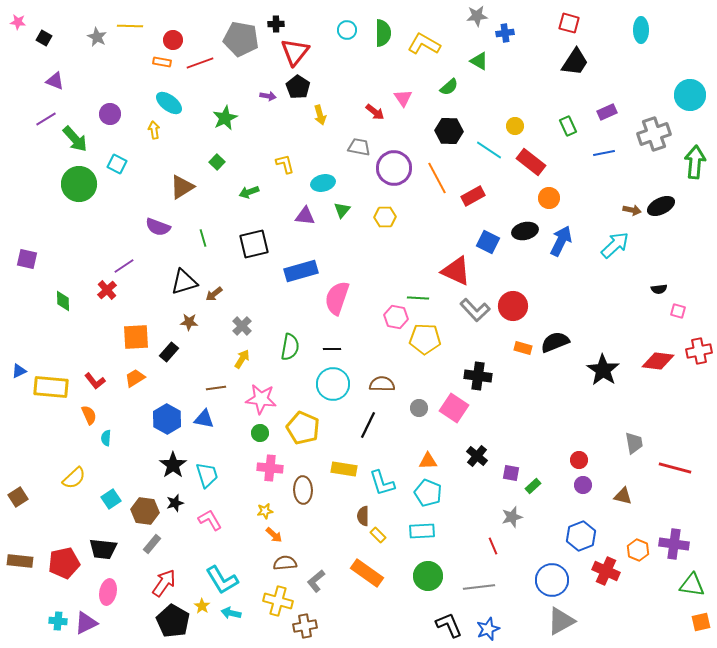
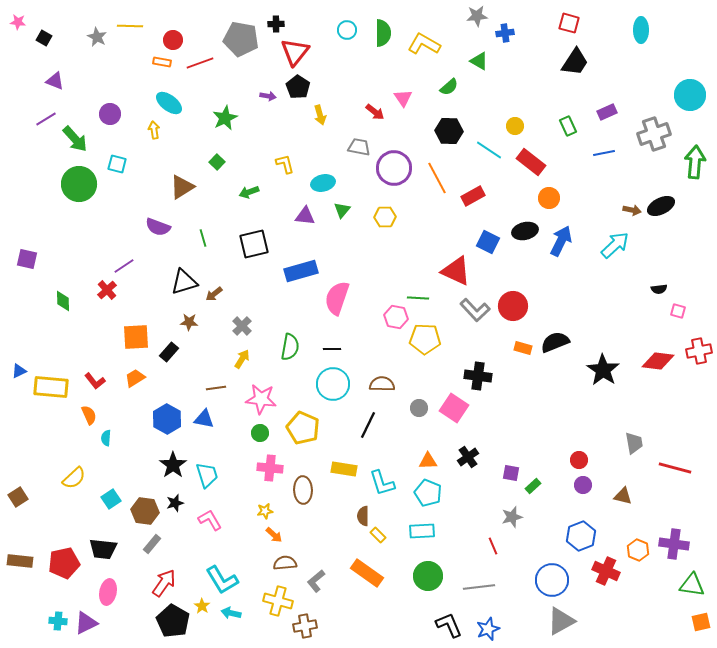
cyan square at (117, 164): rotated 12 degrees counterclockwise
black cross at (477, 456): moved 9 px left, 1 px down; rotated 15 degrees clockwise
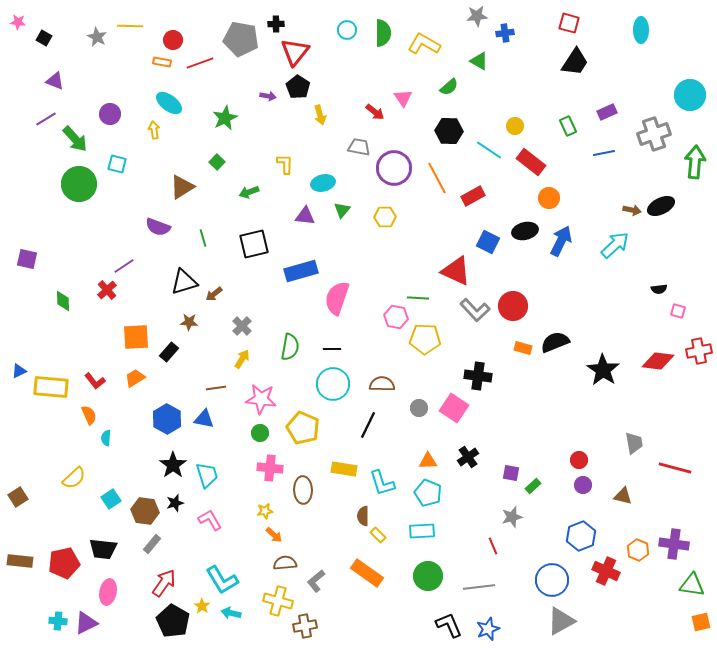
yellow L-shape at (285, 164): rotated 15 degrees clockwise
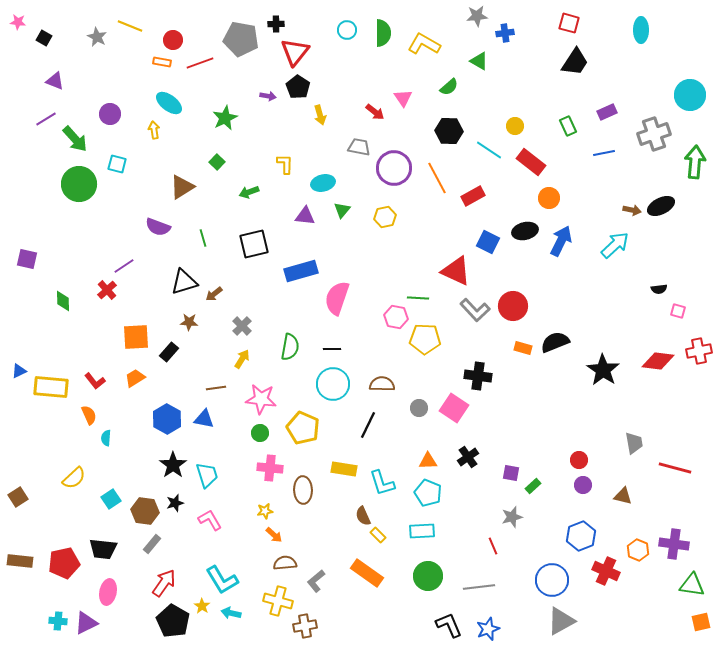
yellow line at (130, 26): rotated 20 degrees clockwise
yellow hexagon at (385, 217): rotated 10 degrees counterclockwise
brown semicircle at (363, 516): rotated 24 degrees counterclockwise
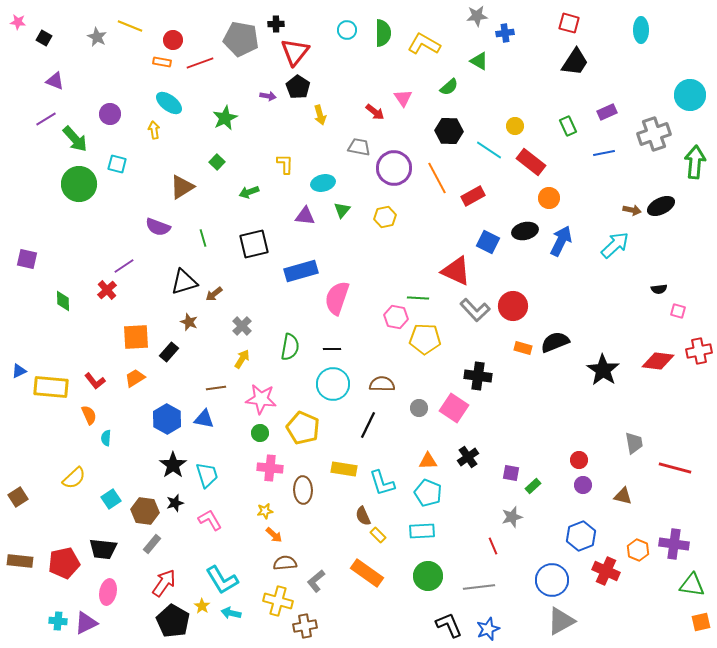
brown star at (189, 322): rotated 18 degrees clockwise
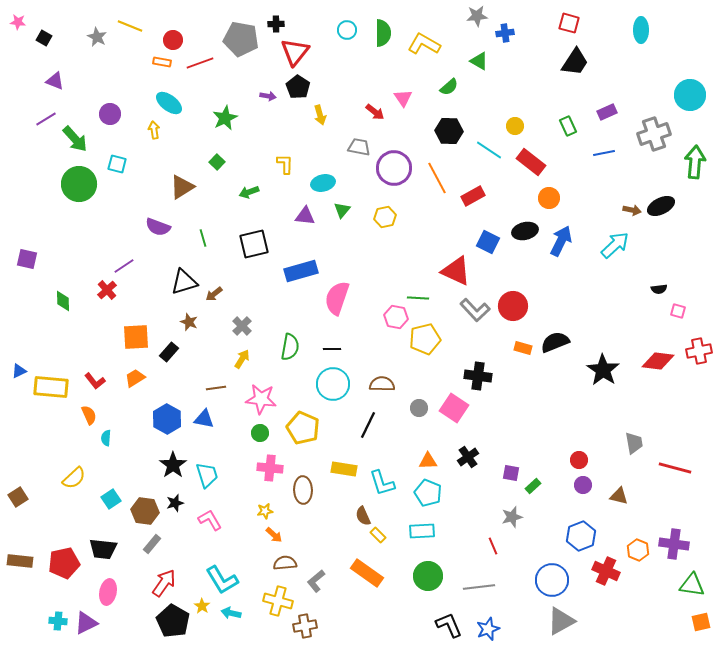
yellow pentagon at (425, 339): rotated 16 degrees counterclockwise
brown triangle at (623, 496): moved 4 px left
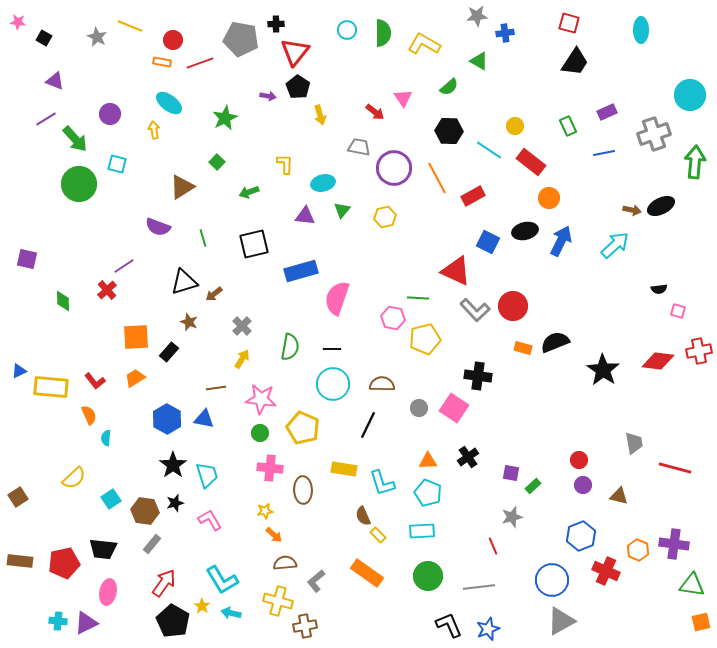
pink hexagon at (396, 317): moved 3 px left, 1 px down
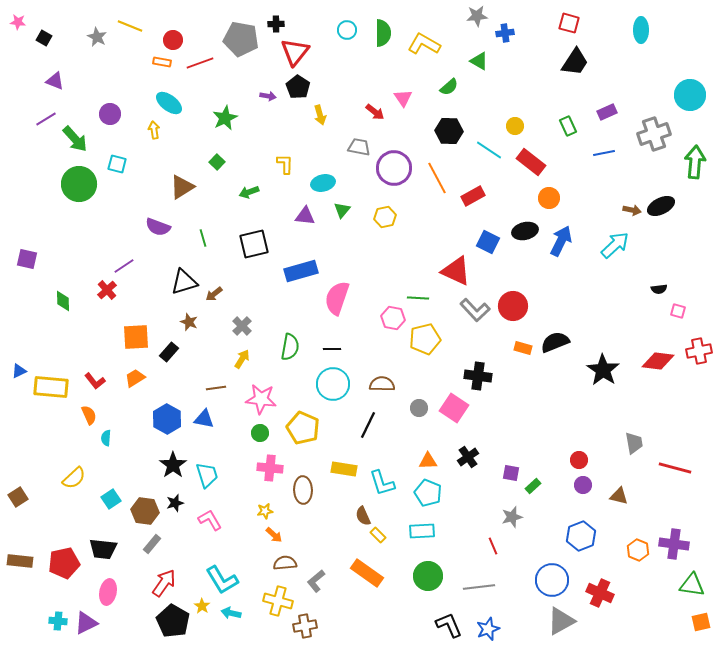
red cross at (606, 571): moved 6 px left, 22 px down
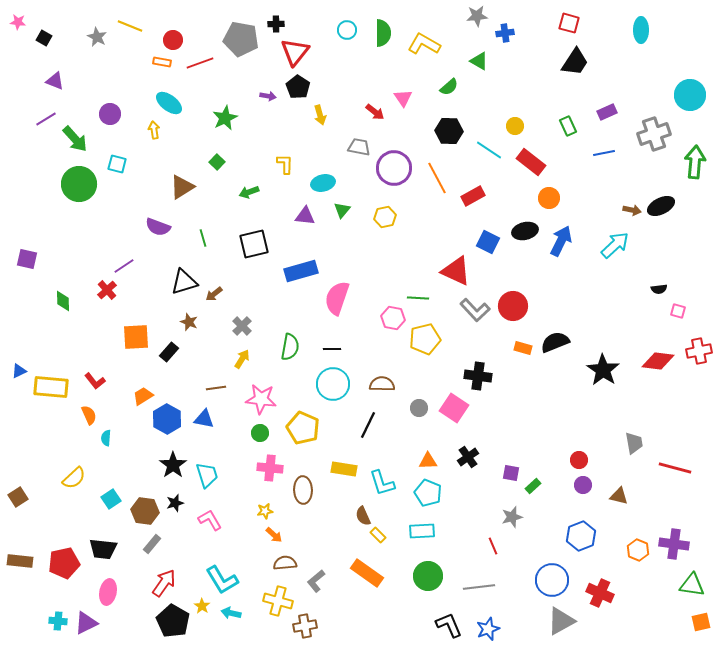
orange trapezoid at (135, 378): moved 8 px right, 18 px down
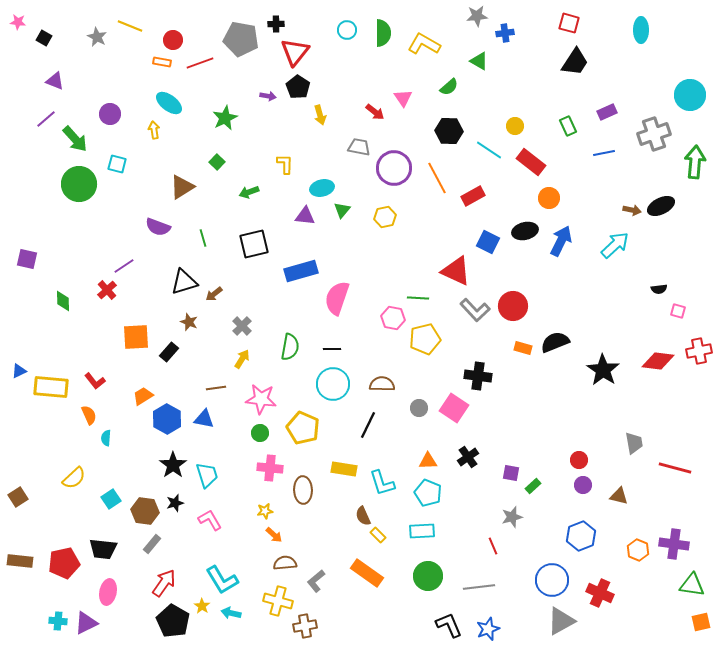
purple line at (46, 119): rotated 10 degrees counterclockwise
cyan ellipse at (323, 183): moved 1 px left, 5 px down
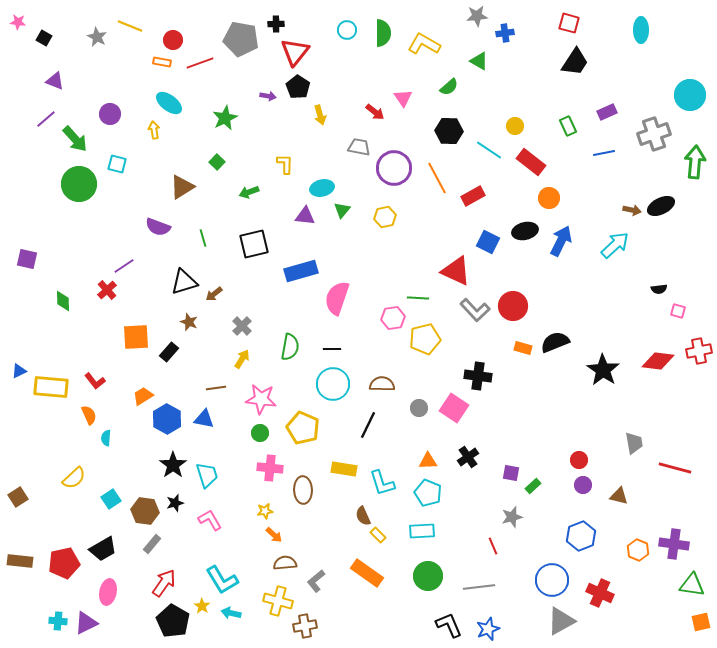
pink hexagon at (393, 318): rotated 20 degrees counterclockwise
black trapezoid at (103, 549): rotated 36 degrees counterclockwise
